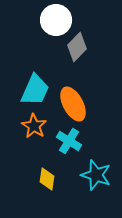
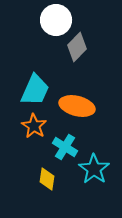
orange ellipse: moved 4 px right, 2 px down; rotated 48 degrees counterclockwise
cyan cross: moved 4 px left, 6 px down
cyan star: moved 2 px left, 6 px up; rotated 16 degrees clockwise
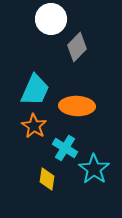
white circle: moved 5 px left, 1 px up
orange ellipse: rotated 12 degrees counterclockwise
cyan cross: moved 1 px down
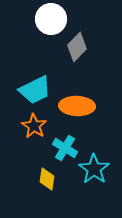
cyan trapezoid: rotated 40 degrees clockwise
